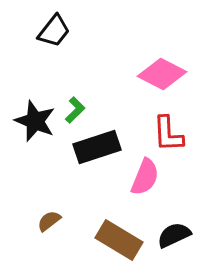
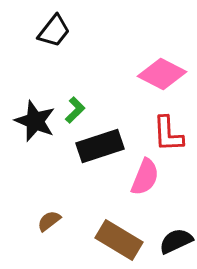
black rectangle: moved 3 px right, 1 px up
black semicircle: moved 2 px right, 6 px down
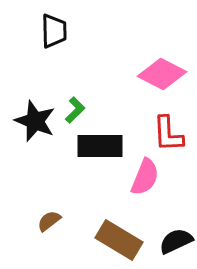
black trapezoid: rotated 39 degrees counterclockwise
black rectangle: rotated 18 degrees clockwise
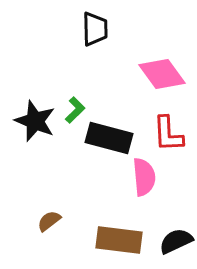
black trapezoid: moved 41 px right, 2 px up
pink diamond: rotated 27 degrees clockwise
black rectangle: moved 9 px right, 8 px up; rotated 15 degrees clockwise
pink semicircle: moved 1 px left; rotated 27 degrees counterclockwise
brown rectangle: rotated 24 degrees counterclockwise
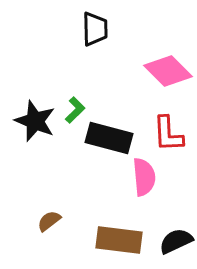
pink diamond: moved 6 px right, 3 px up; rotated 9 degrees counterclockwise
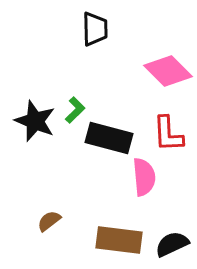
black semicircle: moved 4 px left, 3 px down
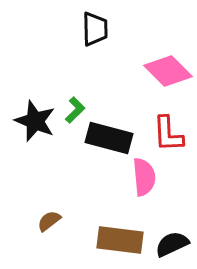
brown rectangle: moved 1 px right
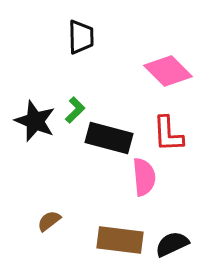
black trapezoid: moved 14 px left, 8 px down
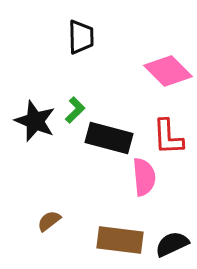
red L-shape: moved 3 px down
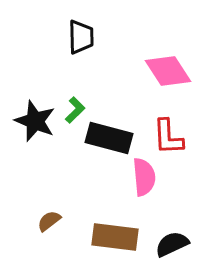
pink diamond: rotated 12 degrees clockwise
brown rectangle: moved 5 px left, 3 px up
